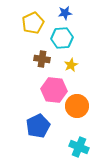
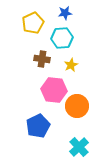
cyan cross: rotated 24 degrees clockwise
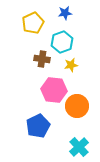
cyan hexagon: moved 4 px down; rotated 15 degrees counterclockwise
yellow star: rotated 16 degrees clockwise
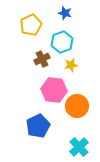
blue star: rotated 24 degrees clockwise
yellow pentagon: moved 2 px left, 2 px down
brown cross: rotated 35 degrees counterclockwise
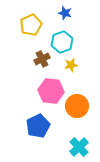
pink hexagon: moved 3 px left, 1 px down
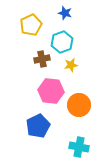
brown cross: rotated 14 degrees clockwise
orange circle: moved 2 px right, 1 px up
cyan cross: rotated 36 degrees counterclockwise
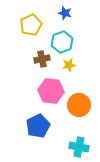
yellow star: moved 2 px left
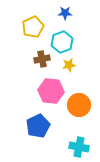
blue star: rotated 16 degrees counterclockwise
yellow pentagon: moved 2 px right, 2 px down
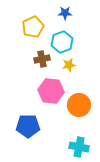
blue pentagon: moved 10 px left; rotated 25 degrees clockwise
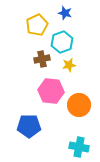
blue star: rotated 16 degrees clockwise
yellow pentagon: moved 4 px right, 2 px up
blue pentagon: moved 1 px right
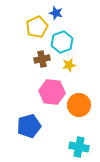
blue star: moved 9 px left
yellow pentagon: moved 2 px down
pink hexagon: moved 1 px right, 1 px down
blue pentagon: rotated 15 degrees counterclockwise
